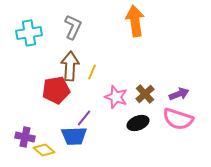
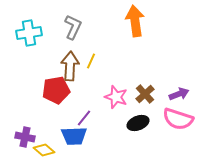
yellow line: moved 1 px left, 11 px up
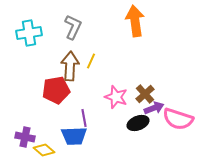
purple arrow: moved 25 px left, 14 px down
purple line: rotated 48 degrees counterclockwise
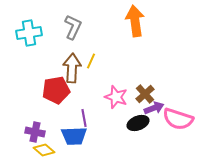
brown arrow: moved 2 px right, 2 px down
purple cross: moved 10 px right, 5 px up
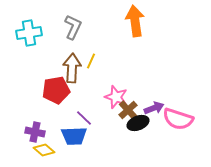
brown cross: moved 17 px left, 16 px down
purple line: rotated 36 degrees counterclockwise
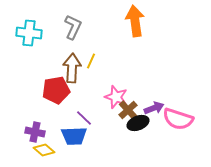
cyan cross: rotated 15 degrees clockwise
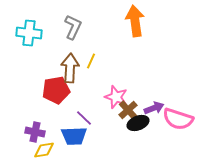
brown arrow: moved 2 px left
yellow diamond: rotated 50 degrees counterclockwise
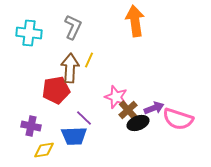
yellow line: moved 2 px left, 1 px up
purple cross: moved 4 px left, 6 px up
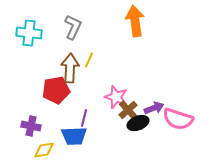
purple line: rotated 60 degrees clockwise
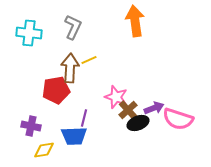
yellow line: rotated 42 degrees clockwise
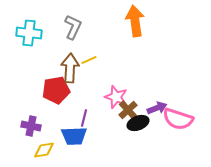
purple arrow: moved 3 px right
